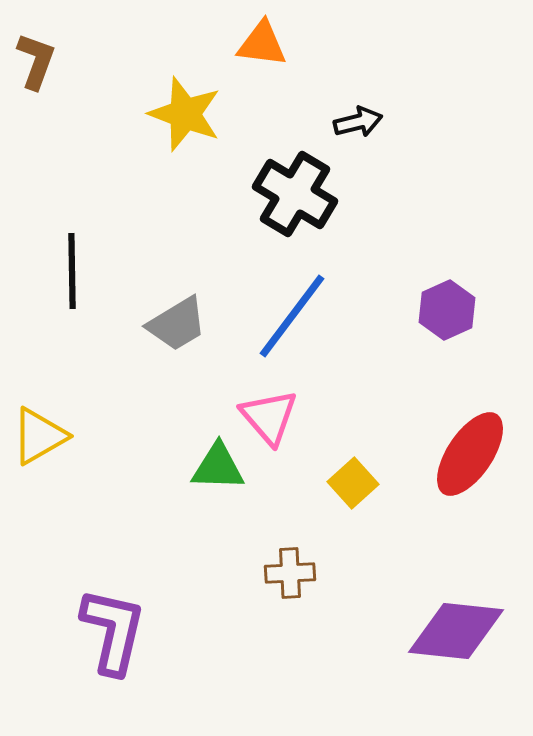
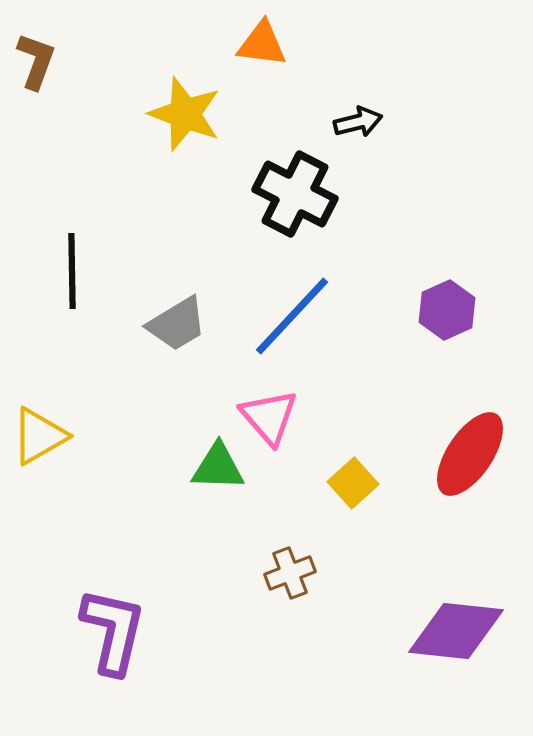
black cross: rotated 4 degrees counterclockwise
blue line: rotated 6 degrees clockwise
brown cross: rotated 18 degrees counterclockwise
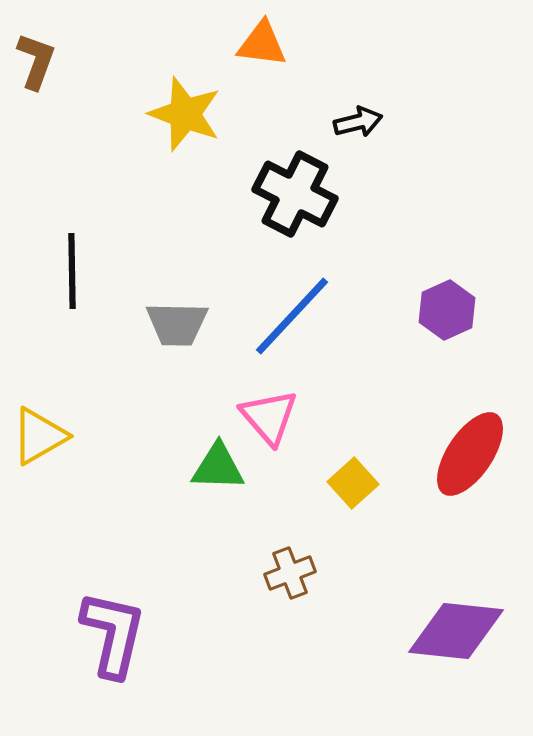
gray trapezoid: rotated 32 degrees clockwise
purple L-shape: moved 3 px down
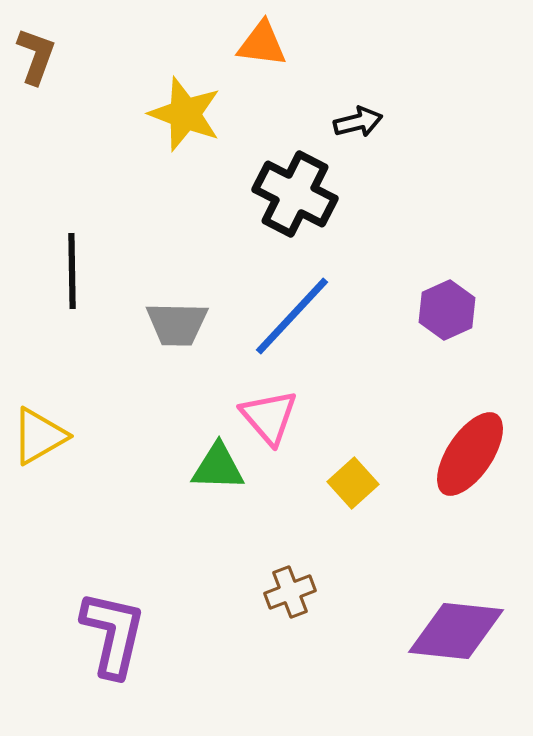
brown L-shape: moved 5 px up
brown cross: moved 19 px down
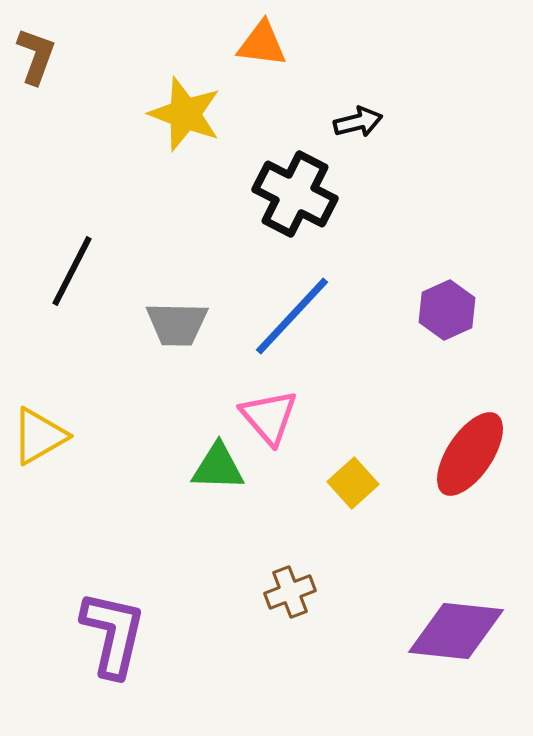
black line: rotated 28 degrees clockwise
